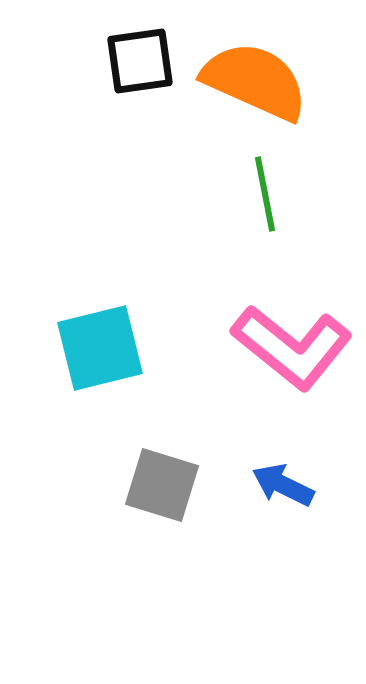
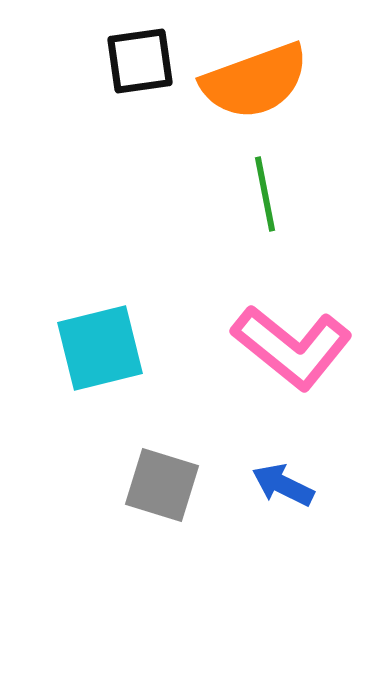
orange semicircle: rotated 136 degrees clockwise
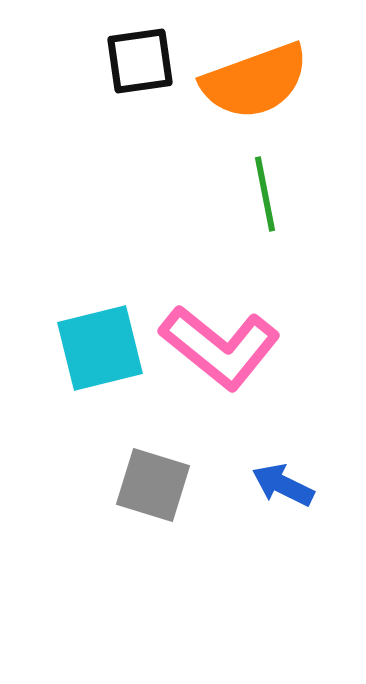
pink L-shape: moved 72 px left
gray square: moved 9 px left
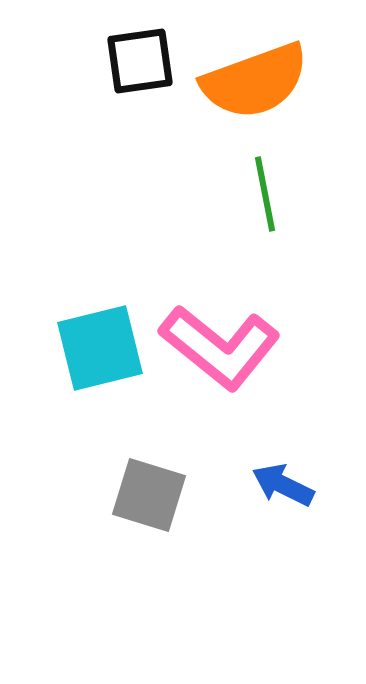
gray square: moved 4 px left, 10 px down
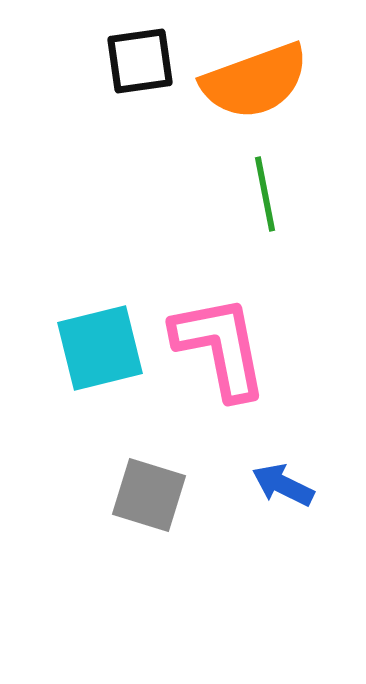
pink L-shape: rotated 140 degrees counterclockwise
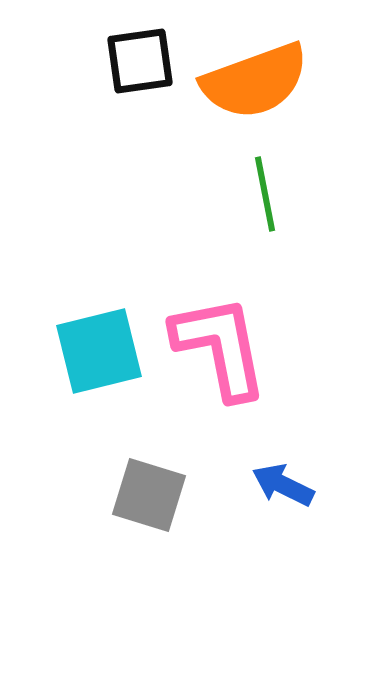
cyan square: moved 1 px left, 3 px down
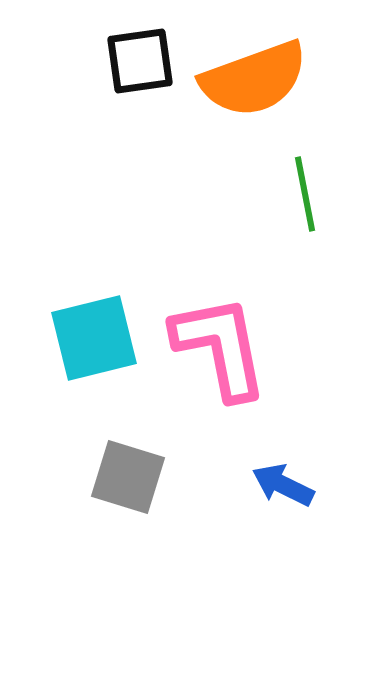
orange semicircle: moved 1 px left, 2 px up
green line: moved 40 px right
cyan square: moved 5 px left, 13 px up
gray square: moved 21 px left, 18 px up
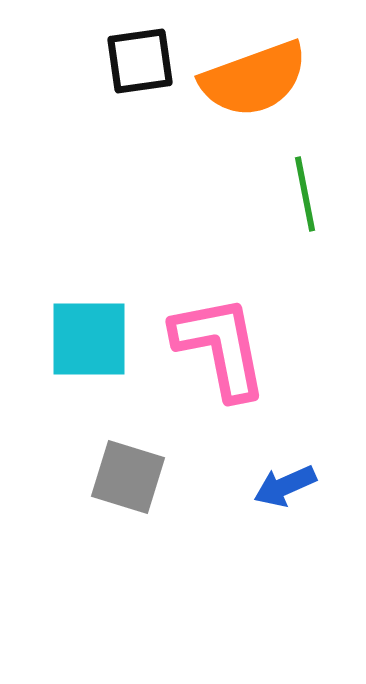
cyan square: moved 5 px left, 1 px down; rotated 14 degrees clockwise
blue arrow: moved 2 px right, 1 px down; rotated 50 degrees counterclockwise
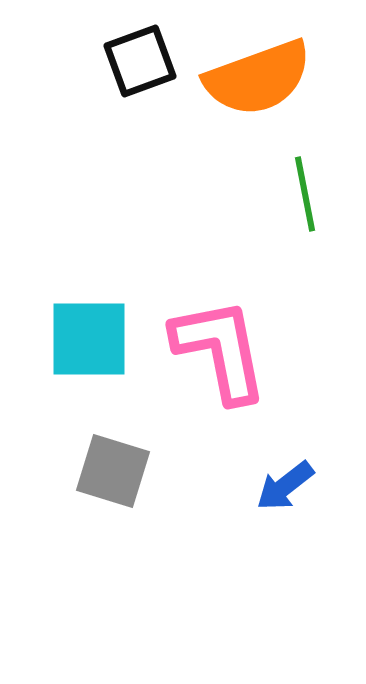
black square: rotated 12 degrees counterclockwise
orange semicircle: moved 4 px right, 1 px up
pink L-shape: moved 3 px down
gray square: moved 15 px left, 6 px up
blue arrow: rotated 14 degrees counterclockwise
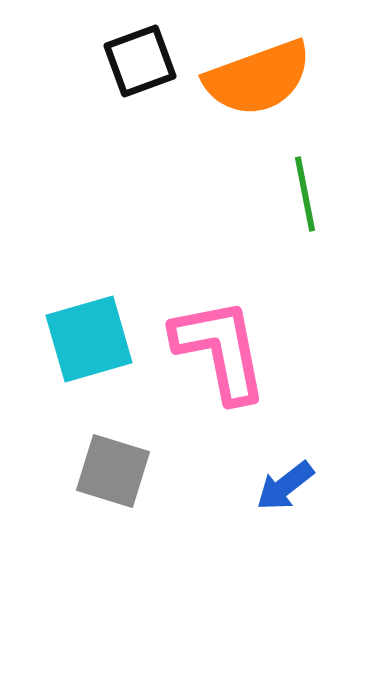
cyan square: rotated 16 degrees counterclockwise
